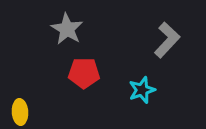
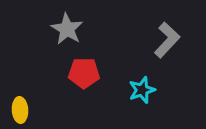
yellow ellipse: moved 2 px up
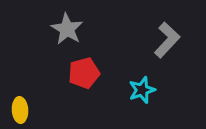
red pentagon: rotated 16 degrees counterclockwise
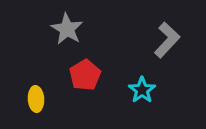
red pentagon: moved 1 px right, 2 px down; rotated 16 degrees counterclockwise
cyan star: rotated 16 degrees counterclockwise
yellow ellipse: moved 16 px right, 11 px up
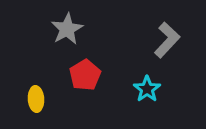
gray star: rotated 12 degrees clockwise
cyan star: moved 5 px right, 1 px up
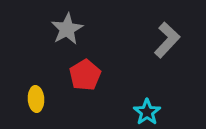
cyan star: moved 23 px down
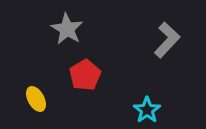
gray star: rotated 12 degrees counterclockwise
yellow ellipse: rotated 25 degrees counterclockwise
cyan star: moved 2 px up
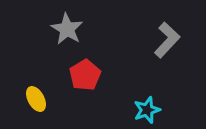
cyan star: rotated 16 degrees clockwise
